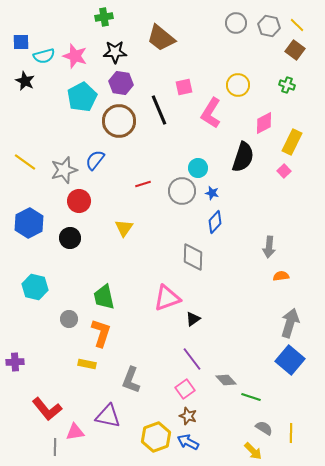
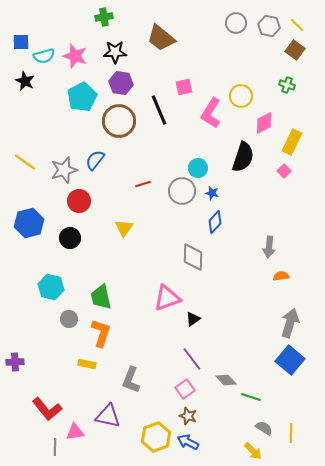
yellow circle at (238, 85): moved 3 px right, 11 px down
blue hexagon at (29, 223): rotated 12 degrees clockwise
cyan hexagon at (35, 287): moved 16 px right
green trapezoid at (104, 297): moved 3 px left
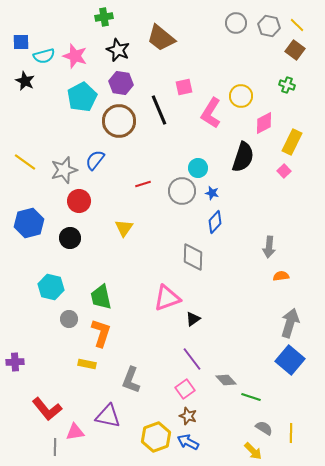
black star at (115, 52): moved 3 px right, 2 px up; rotated 25 degrees clockwise
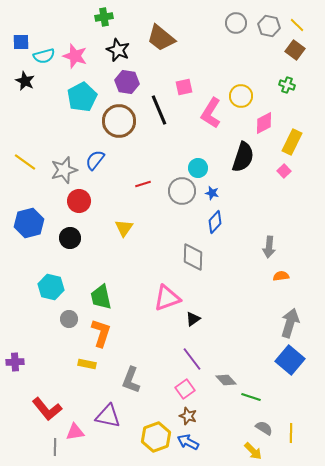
purple hexagon at (121, 83): moved 6 px right, 1 px up
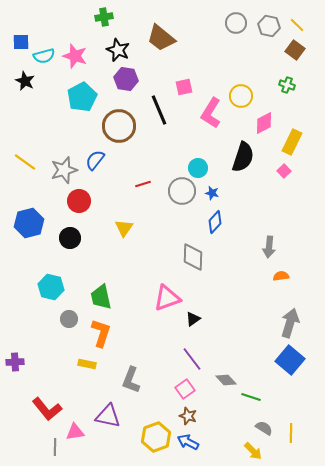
purple hexagon at (127, 82): moved 1 px left, 3 px up
brown circle at (119, 121): moved 5 px down
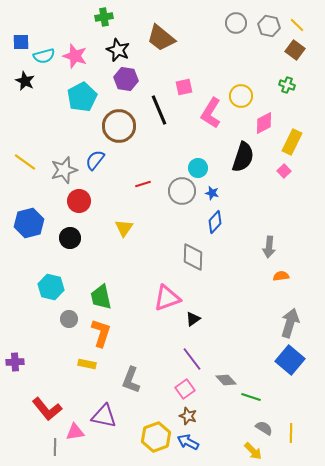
purple triangle at (108, 416): moved 4 px left
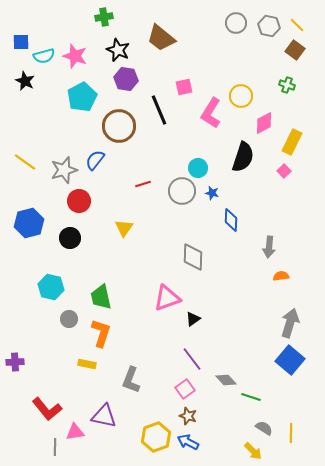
blue diamond at (215, 222): moved 16 px right, 2 px up; rotated 40 degrees counterclockwise
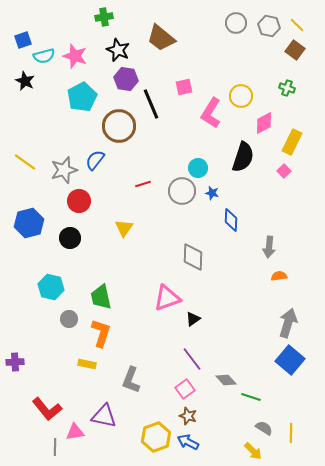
blue square at (21, 42): moved 2 px right, 2 px up; rotated 18 degrees counterclockwise
green cross at (287, 85): moved 3 px down
black line at (159, 110): moved 8 px left, 6 px up
orange semicircle at (281, 276): moved 2 px left
gray arrow at (290, 323): moved 2 px left
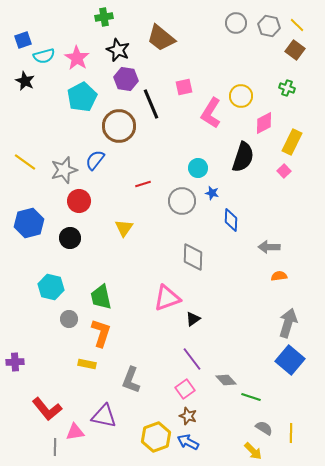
pink star at (75, 56): moved 2 px right, 2 px down; rotated 15 degrees clockwise
gray circle at (182, 191): moved 10 px down
gray arrow at (269, 247): rotated 85 degrees clockwise
